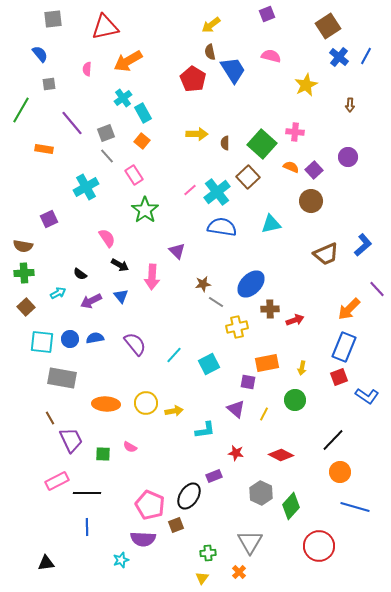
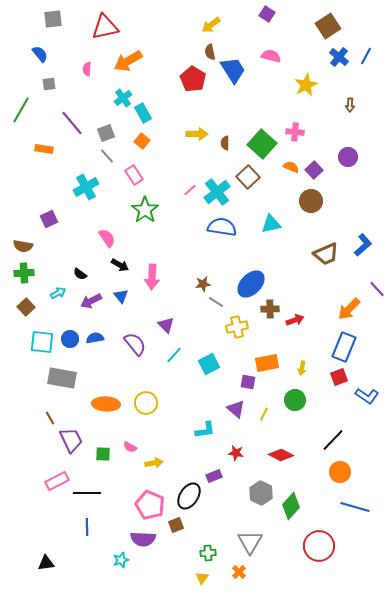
purple square at (267, 14): rotated 35 degrees counterclockwise
purple triangle at (177, 251): moved 11 px left, 74 px down
yellow arrow at (174, 411): moved 20 px left, 52 px down
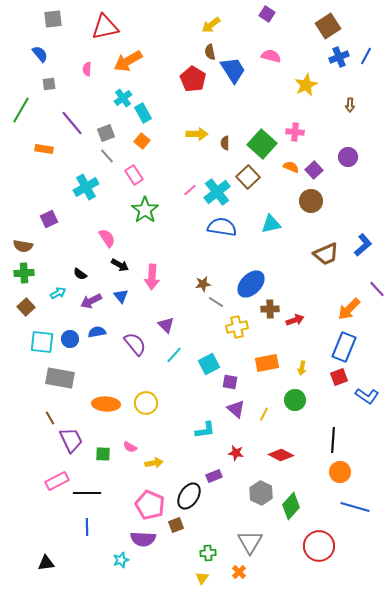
blue cross at (339, 57): rotated 30 degrees clockwise
blue semicircle at (95, 338): moved 2 px right, 6 px up
gray rectangle at (62, 378): moved 2 px left
purple square at (248, 382): moved 18 px left
black line at (333, 440): rotated 40 degrees counterclockwise
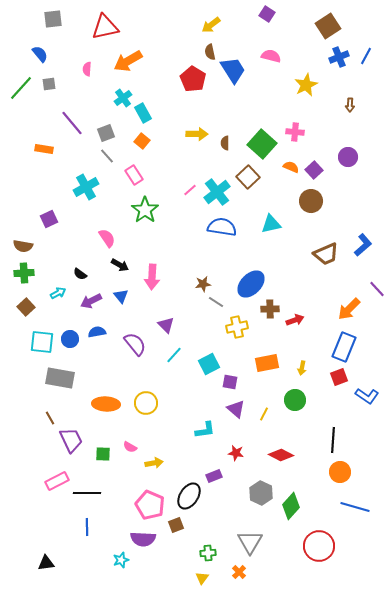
green line at (21, 110): moved 22 px up; rotated 12 degrees clockwise
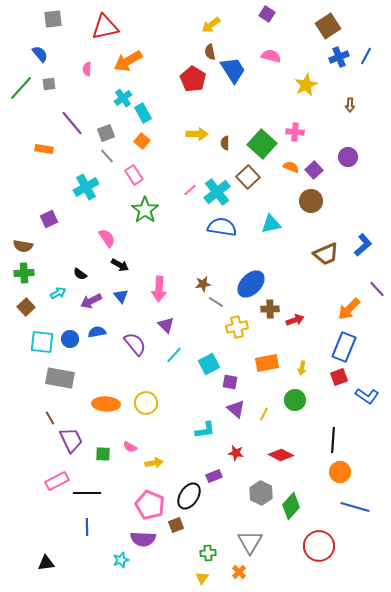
pink arrow at (152, 277): moved 7 px right, 12 px down
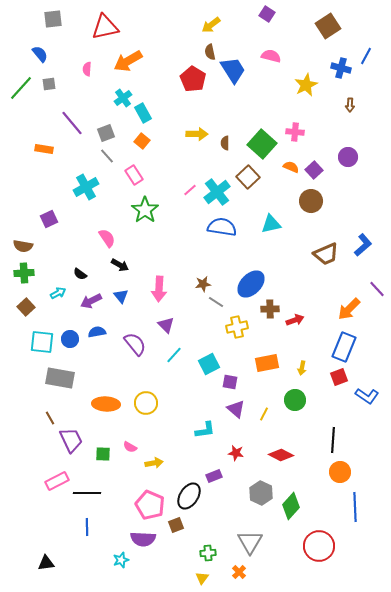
blue cross at (339, 57): moved 2 px right, 11 px down; rotated 36 degrees clockwise
blue line at (355, 507): rotated 72 degrees clockwise
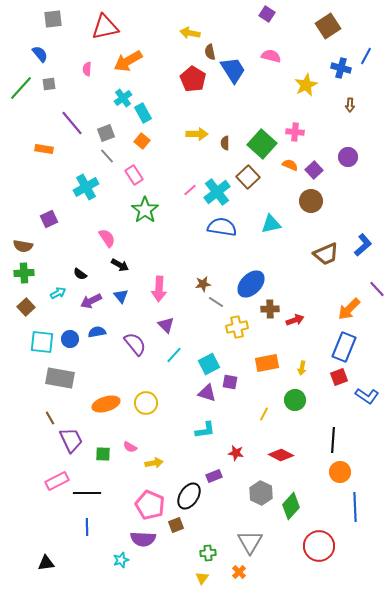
yellow arrow at (211, 25): moved 21 px left, 8 px down; rotated 48 degrees clockwise
orange semicircle at (291, 167): moved 1 px left, 2 px up
orange ellipse at (106, 404): rotated 20 degrees counterclockwise
purple triangle at (236, 409): moved 29 px left, 16 px up; rotated 24 degrees counterclockwise
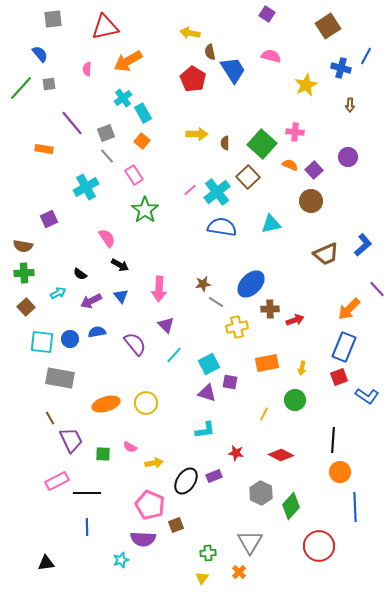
black ellipse at (189, 496): moved 3 px left, 15 px up
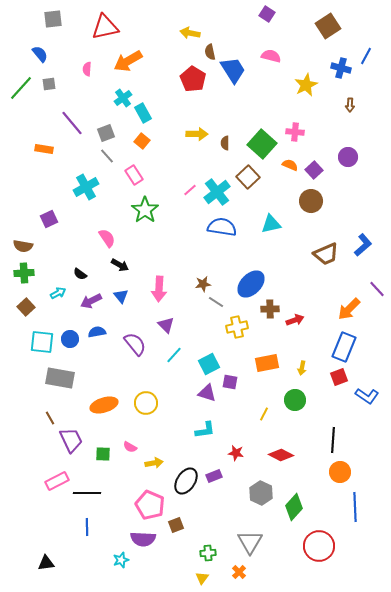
orange ellipse at (106, 404): moved 2 px left, 1 px down
green diamond at (291, 506): moved 3 px right, 1 px down
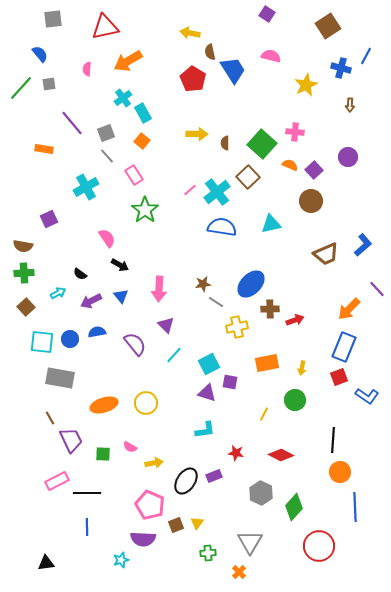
yellow triangle at (202, 578): moved 5 px left, 55 px up
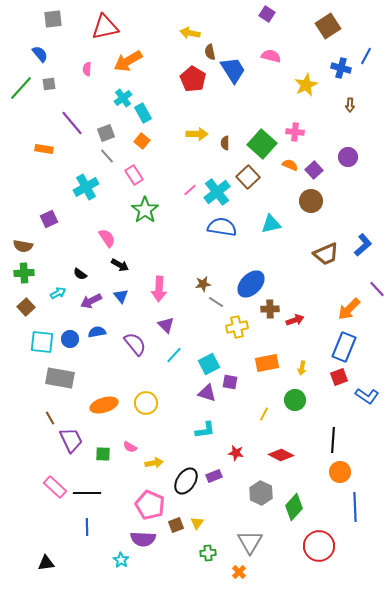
pink rectangle at (57, 481): moved 2 px left, 6 px down; rotated 70 degrees clockwise
cyan star at (121, 560): rotated 21 degrees counterclockwise
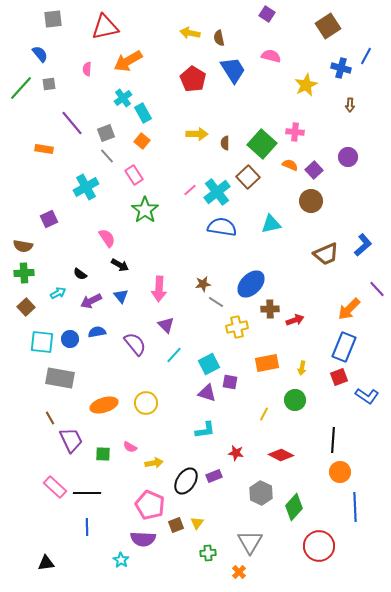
brown semicircle at (210, 52): moved 9 px right, 14 px up
